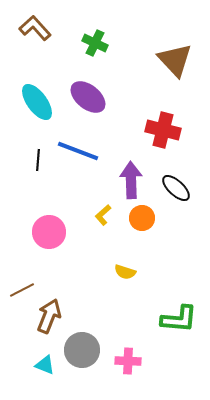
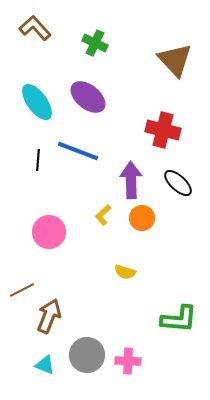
black ellipse: moved 2 px right, 5 px up
gray circle: moved 5 px right, 5 px down
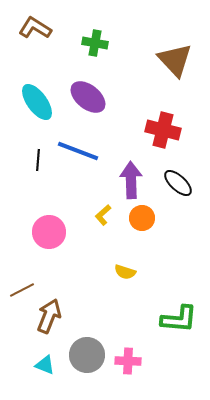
brown L-shape: rotated 16 degrees counterclockwise
green cross: rotated 15 degrees counterclockwise
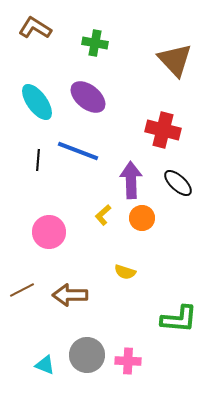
brown arrow: moved 21 px right, 21 px up; rotated 112 degrees counterclockwise
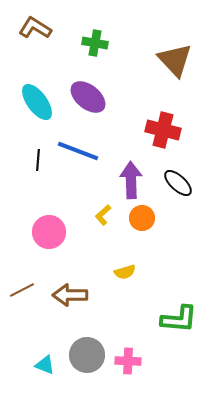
yellow semicircle: rotated 35 degrees counterclockwise
